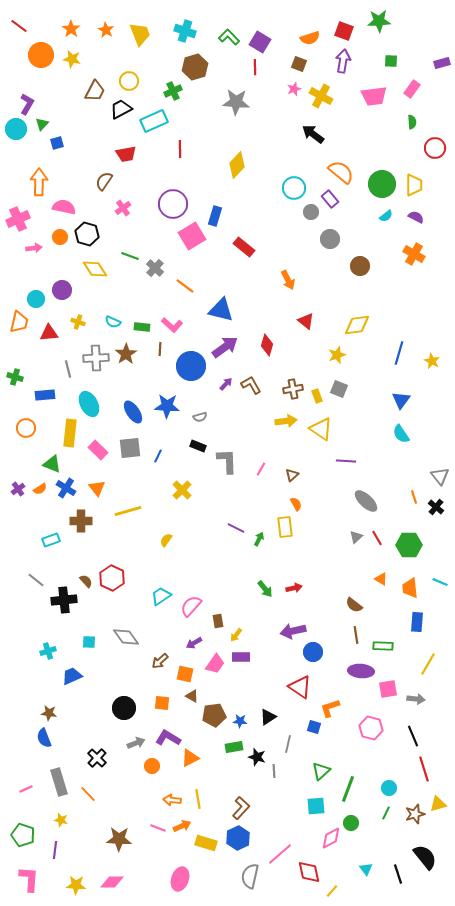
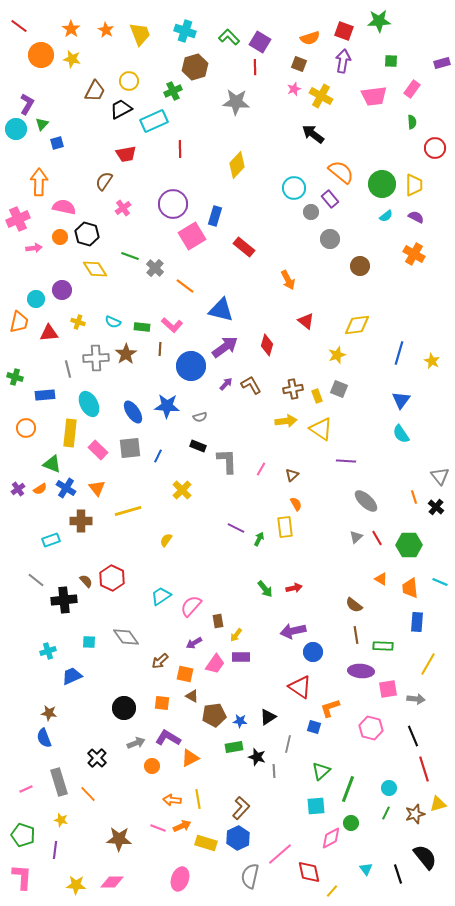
pink L-shape at (29, 879): moved 7 px left, 2 px up
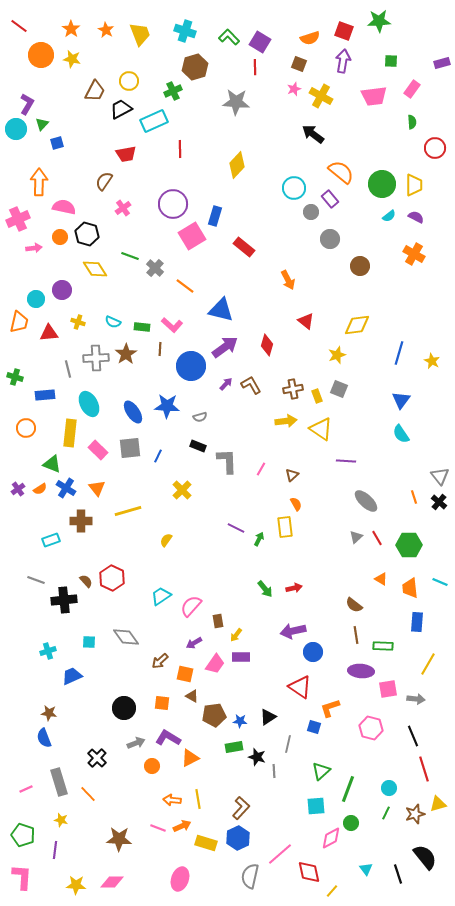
cyan semicircle at (386, 216): moved 3 px right
black cross at (436, 507): moved 3 px right, 5 px up
gray line at (36, 580): rotated 18 degrees counterclockwise
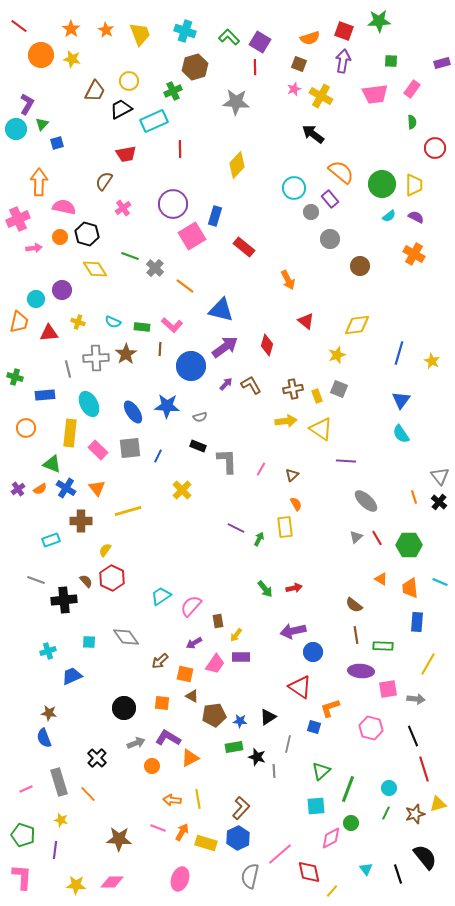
pink trapezoid at (374, 96): moved 1 px right, 2 px up
yellow semicircle at (166, 540): moved 61 px left, 10 px down
orange arrow at (182, 826): moved 6 px down; rotated 36 degrees counterclockwise
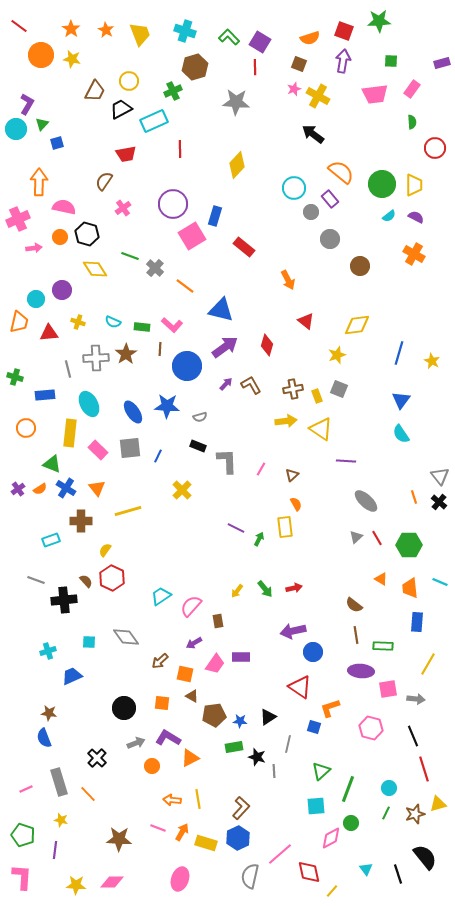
yellow cross at (321, 96): moved 3 px left
blue circle at (191, 366): moved 4 px left
yellow arrow at (236, 635): moved 1 px right, 44 px up
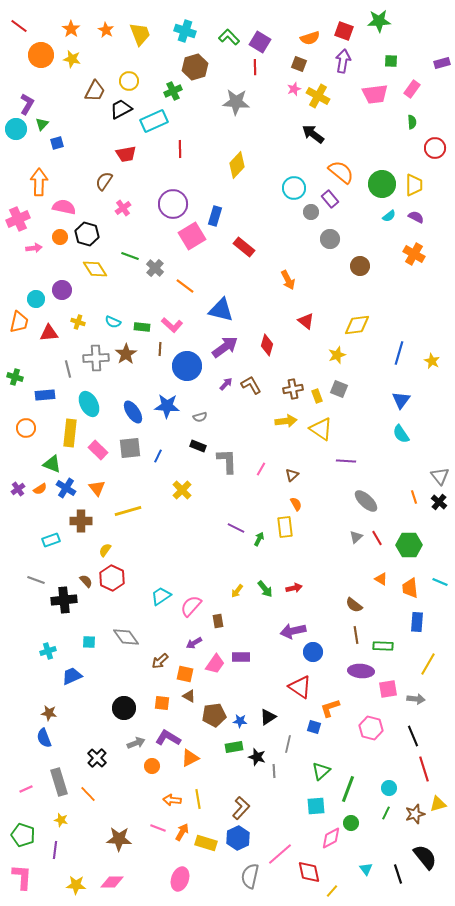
brown triangle at (192, 696): moved 3 px left
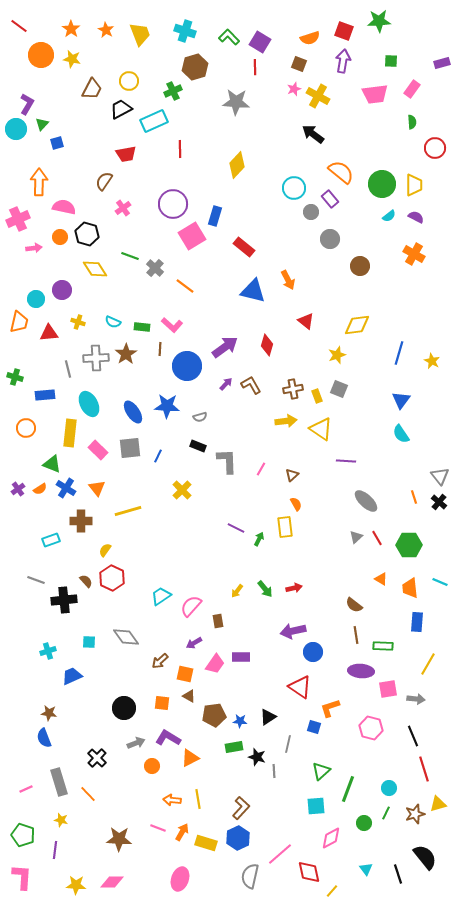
brown trapezoid at (95, 91): moved 3 px left, 2 px up
blue triangle at (221, 310): moved 32 px right, 19 px up
green circle at (351, 823): moved 13 px right
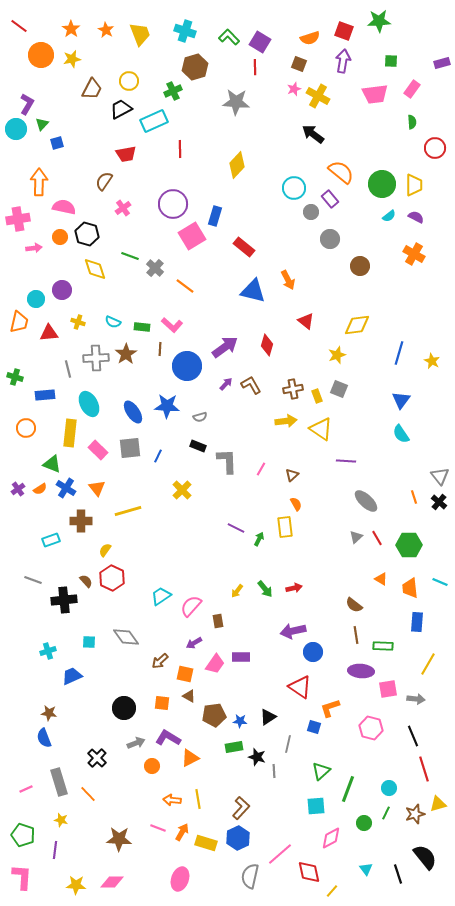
yellow star at (72, 59): rotated 24 degrees counterclockwise
pink cross at (18, 219): rotated 15 degrees clockwise
yellow diamond at (95, 269): rotated 15 degrees clockwise
gray line at (36, 580): moved 3 px left
